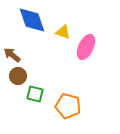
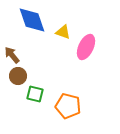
brown arrow: rotated 12 degrees clockwise
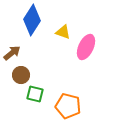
blue diamond: rotated 52 degrees clockwise
brown arrow: moved 2 px up; rotated 90 degrees clockwise
brown circle: moved 3 px right, 1 px up
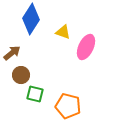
blue diamond: moved 1 px left, 1 px up
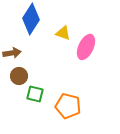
yellow triangle: moved 1 px down
brown arrow: rotated 30 degrees clockwise
brown circle: moved 2 px left, 1 px down
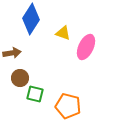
brown circle: moved 1 px right, 2 px down
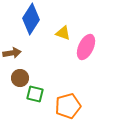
orange pentagon: rotated 30 degrees counterclockwise
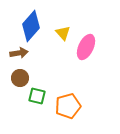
blue diamond: moved 7 px down; rotated 8 degrees clockwise
yellow triangle: rotated 28 degrees clockwise
brown arrow: moved 7 px right
green square: moved 2 px right, 2 px down
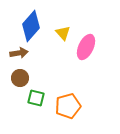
green square: moved 1 px left, 2 px down
